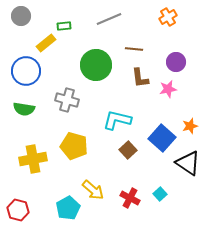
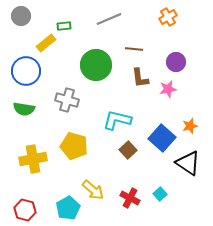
red hexagon: moved 7 px right
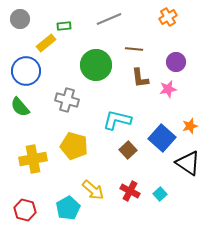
gray circle: moved 1 px left, 3 px down
green semicircle: moved 4 px left, 2 px up; rotated 40 degrees clockwise
red cross: moved 7 px up
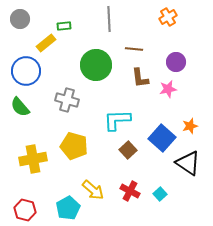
gray line: rotated 70 degrees counterclockwise
cyan L-shape: rotated 16 degrees counterclockwise
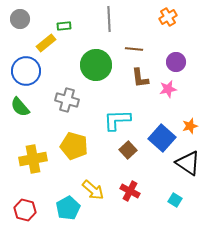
cyan square: moved 15 px right, 6 px down; rotated 16 degrees counterclockwise
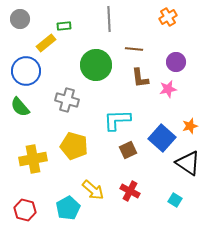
brown square: rotated 18 degrees clockwise
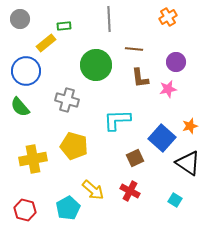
brown square: moved 7 px right, 8 px down
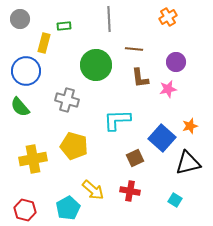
yellow rectangle: moved 2 px left; rotated 36 degrees counterclockwise
black triangle: rotated 48 degrees counterclockwise
red cross: rotated 18 degrees counterclockwise
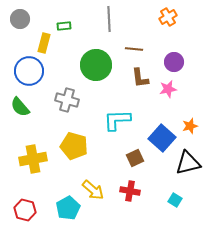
purple circle: moved 2 px left
blue circle: moved 3 px right
